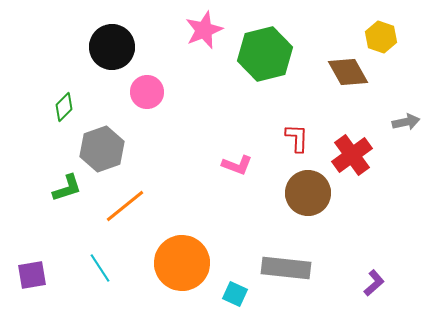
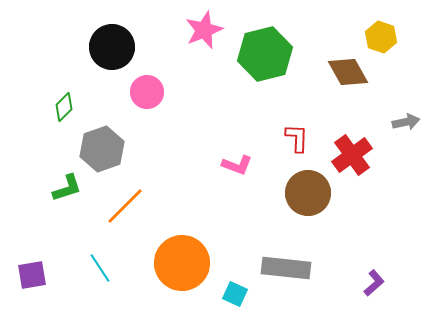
orange line: rotated 6 degrees counterclockwise
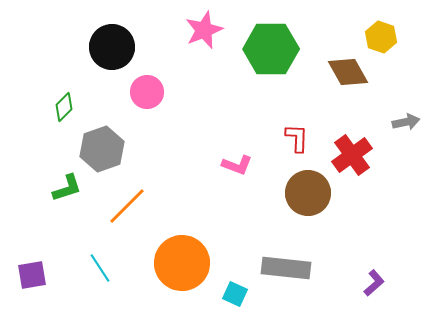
green hexagon: moved 6 px right, 5 px up; rotated 14 degrees clockwise
orange line: moved 2 px right
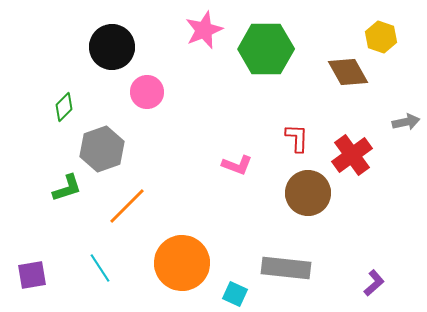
green hexagon: moved 5 px left
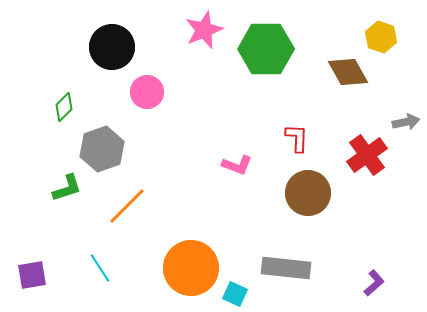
red cross: moved 15 px right
orange circle: moved 9 px right, 5 px down
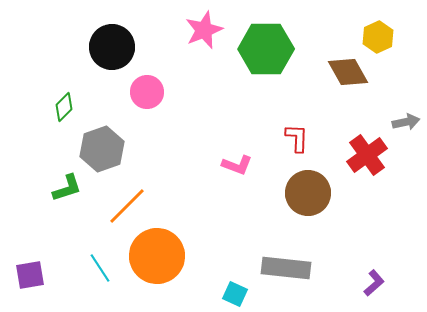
yellow hexagon: moved 3 px left; rotated 16 degrees clockwise
orange circle: moved 34 px left, 12 px up
purple square: moved 2 px left
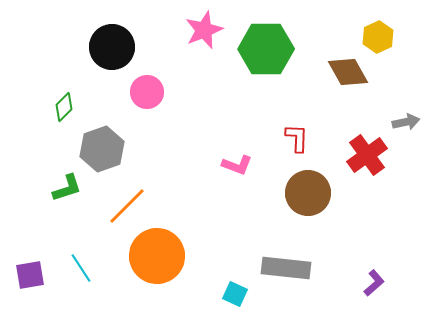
cyan line: moved 19 px left
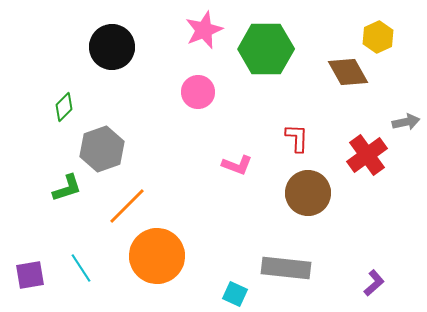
pink circle: moved 51 px right
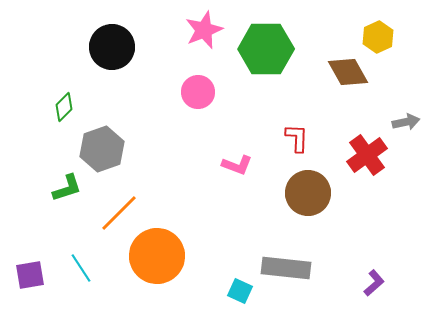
orange line: moved 8 px left, 7 px down
cyan square: moved 5 px right, 3 px up
